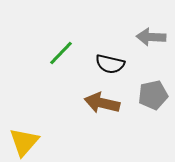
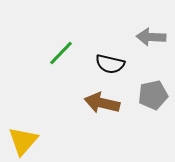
yellow triangle: moved 1 px left, 1 px up
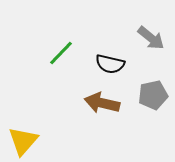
gray arrow: moved 1 px down; rotated 144 degrees counterclockwise
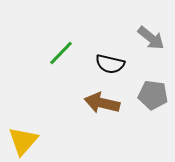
gray pentagon: rotated 20 degrees clockwise
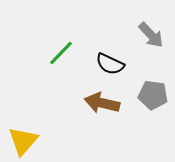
gray arrow: moved 3 px up; rotated 8 degrees clockwise
black semicircle: rotated 12 degrees clockwise
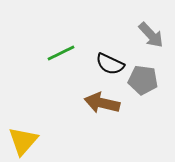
green line: rotated 20 degrees clockwise
gray pentagon: moved 10 px left, 15 px up
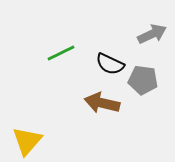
gray arrow: moved 1 px right, 1 px up; rotated 72 degrees counterclockwise
yellow triangle: moved 4 px right
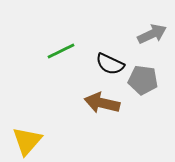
green line: moved 2 px up
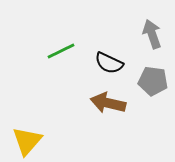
gray arrow: rotated 84 degrees counterclockwise
black semicircle: moved 1 px left, 1 px up
gray pentagon: moved 10 px right, 1 px down
brown arrow: moved 6 px right
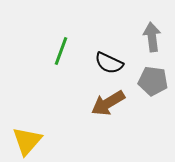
gray arrow: moved 3 px down; rotated 12 degrees clockwise
green line: rotated 44 degrees counterclockwise
brown arrow: rotated 44 degrees counterclockwise
